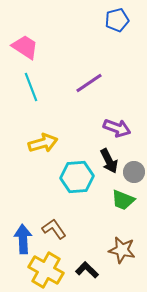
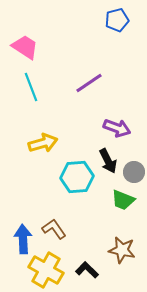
black arrow: moved 1 px left
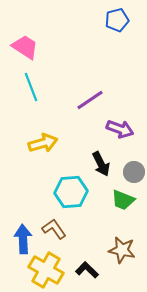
purple line: moved 1 px right, 17 px down
purple arrow: moved 3 px right, 1 px down
black arrow: moved 7 px left, 3 px down
cyan hexagon: moved 6 px left, 15 px down
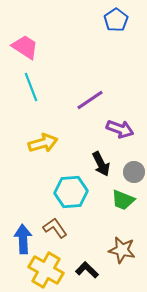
blue pentagon: moved 1 px left; rotated 20 degrees counterclockwise
brown L-shape: moved 1 px right, 1 px up
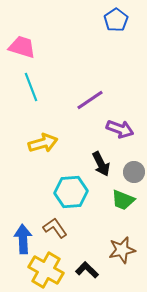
pink trapezoid: moved 3 px left; rotated 16 degrees counterclockwise
brown star: rotated 24 degrees counterclockwise
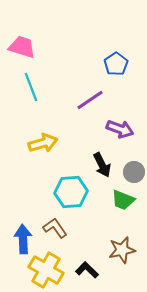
blue pentagon: moved 44 px down
black arrow: moved 1 px right, 1 px down
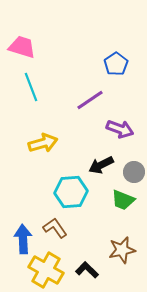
black arrow: moved 1 px left; rotated 90 degrees clockwise
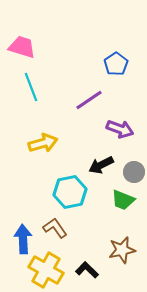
purple line: moved 1 px left
cyan hexagon: moved 1 px left; rotated 8 degrees counterclockwise
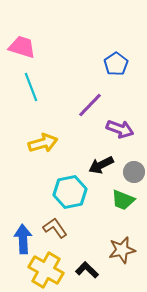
purple line: moved 1 px right, 5 px down; rotated 12 degrees counterclockwise
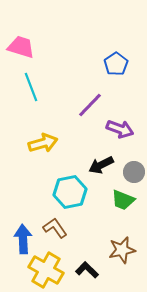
pink trapezoid: moved 1 px left
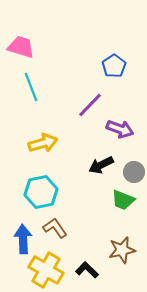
blue pentagon: moved 2 px left, 2 px down
cyan hexagon: moved 29 px left
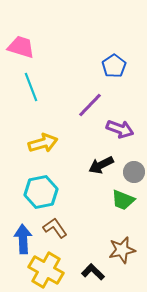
black L-shape: moved 6 px right, 2 px down
